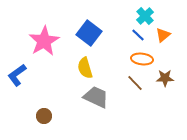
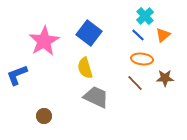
blue L-shape: rotated 15 degrees clockwise
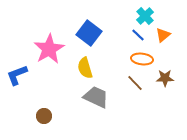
pink star: moved 5 px right, 8 px down
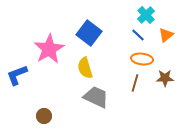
cyan cross: moved 1 px right, 1 px up
orange triangle: moved 3 px right
brown line: rotated 60 degrees clockwise
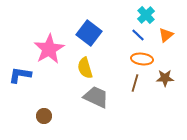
blue L-shape: moved 3 px right; rotated 30 degrees clockwise
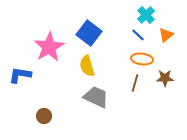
pink star: moved 2 px up
yellow semicircle: moved 2 px right, 2 px up
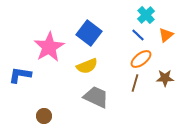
orange ellipse: moved 1 px left; rotated 45 degrees counterclockwise
yellow semicircle: rotated 95 degrees counterclockwise
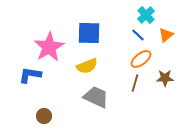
blue square: rotated 35 degrees counterclockwise
blue L-shape: moved 10 px right
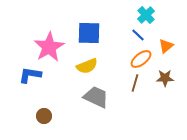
orange triangle: moved 11 px down
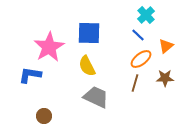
yellow semicircle: rotated 85 degrees clockwise
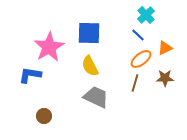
orange triangle: moved 1 px left, 2 px down; rotated 14 degrees clockwise
yellow semicircle: moved 3 px right
